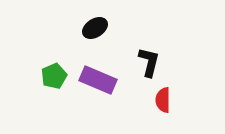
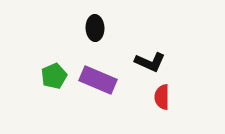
black ellipse: rotated 60 degrees counterclockwise
black L-shape: moved 1 px right; rotated 100 degrees clockwise
red semicircle: moved 1 px left, 3 px up
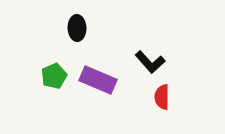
black ellipse: moved 18 px left
black L-shape: rotated 24 degrees clockwise
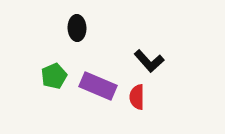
black L-shape: moved 1 px left, 1 px up
purple rectangle: moved 6 px down
red semicircle: moved 25 px left
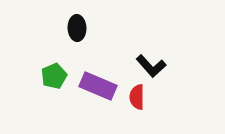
black L-shape: moved 2 px right, 5 px down
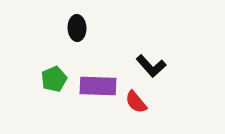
green pentagon: moved 3 px down
purple rectangle: rotated 21 degrees counterclockwise
red semicircle: moved 1 px left, 5 px down; rotated 40 degrees counterclockwise
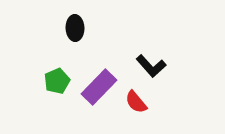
black ellipse: moved 2 px left
green pentagon: moved 3 px right, 2 px down
purple rectangle: moved 1 px right, 1 px down; rotated 48 degrees counterclockwise
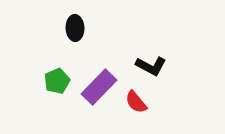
black L-shape: rotated 20 degrees counterclockwise
